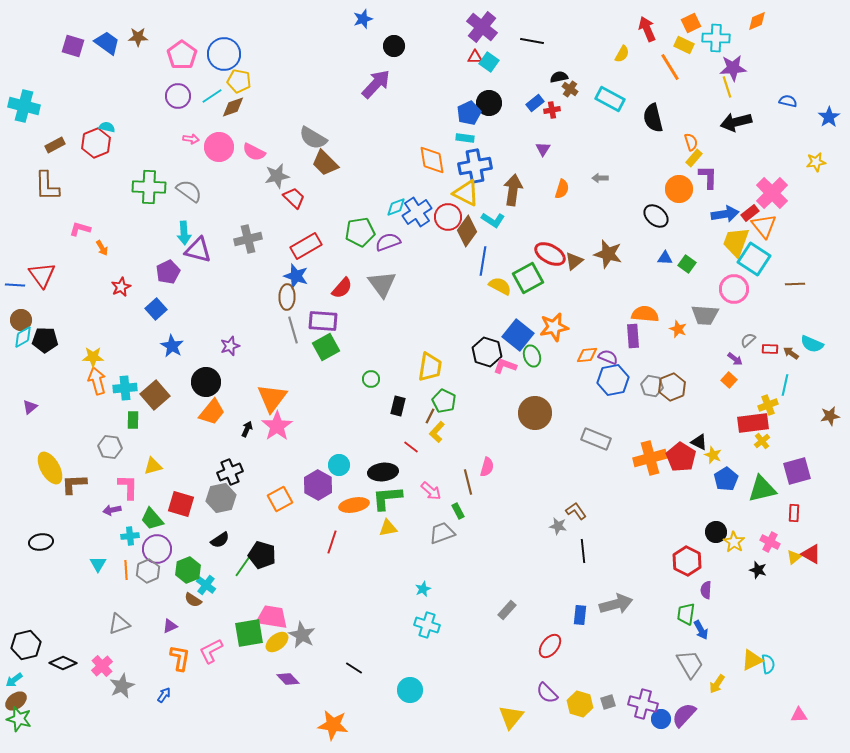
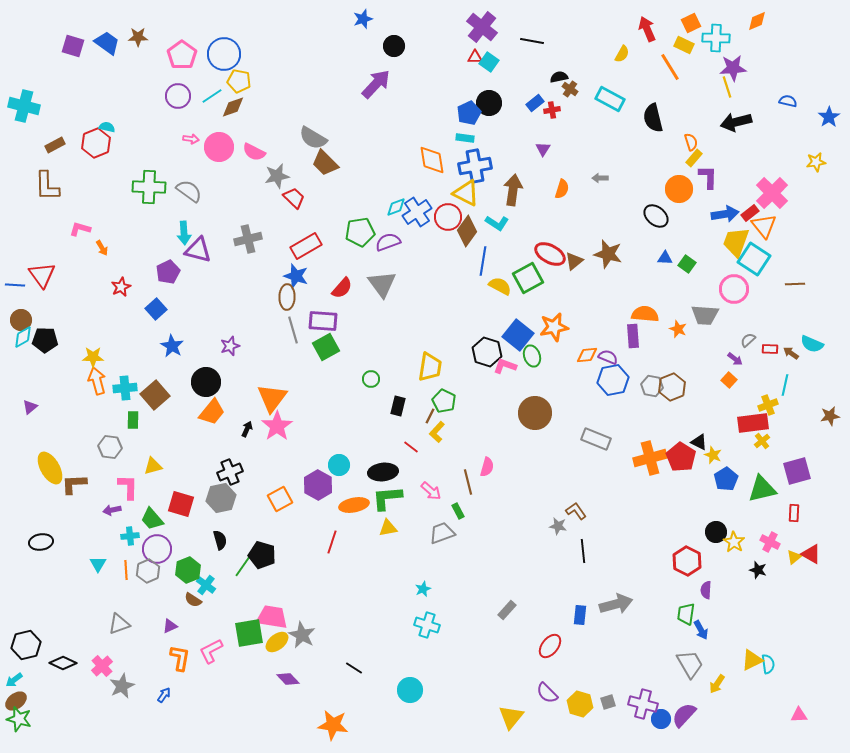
cyan L-shape at (493, 220): moved 4 px right, 3 px down
black semicircle at (220, 540): rotated 72 degrees counterclockwise
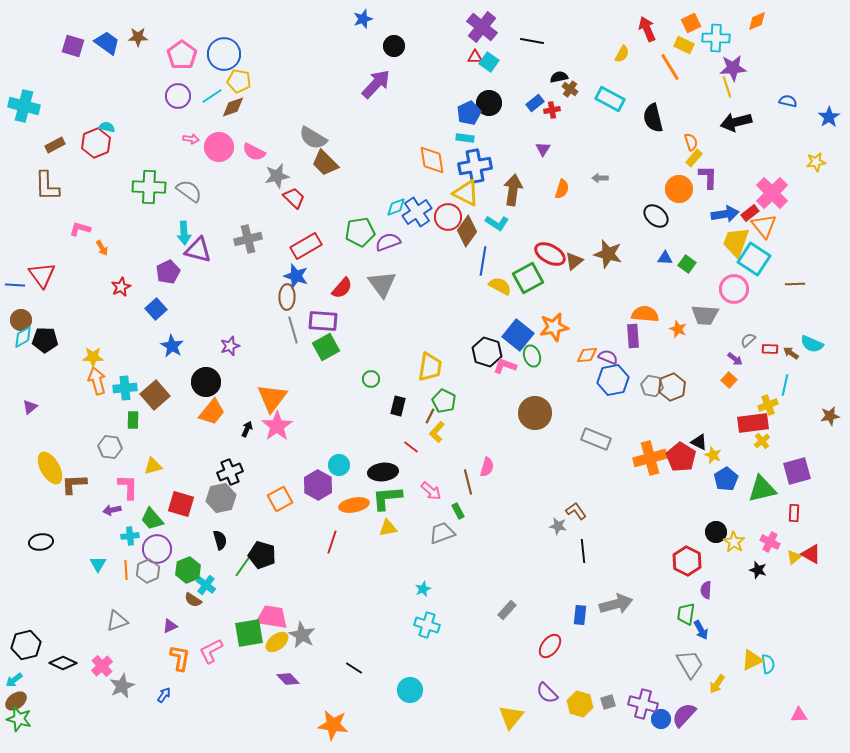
gray triangle at (119, 624): moved 2 px left, 3 px up
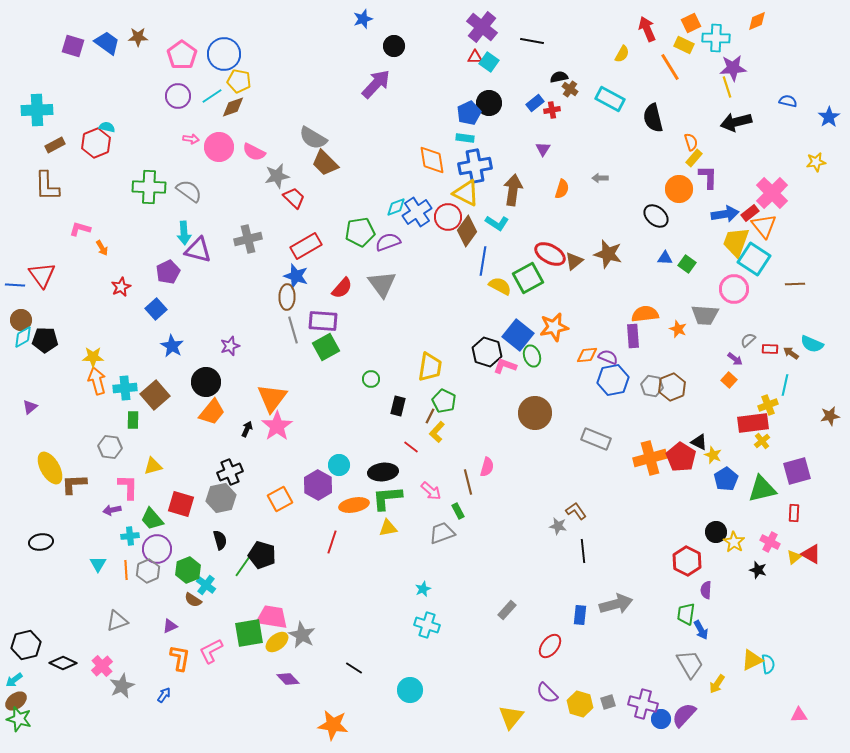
cyan cross at (24, 106): moved 13 px right, 4 px down; rotated 16 degrees counterclockwise
orange semicircle at (645, 314): rotated 12 degrees counterclockwise
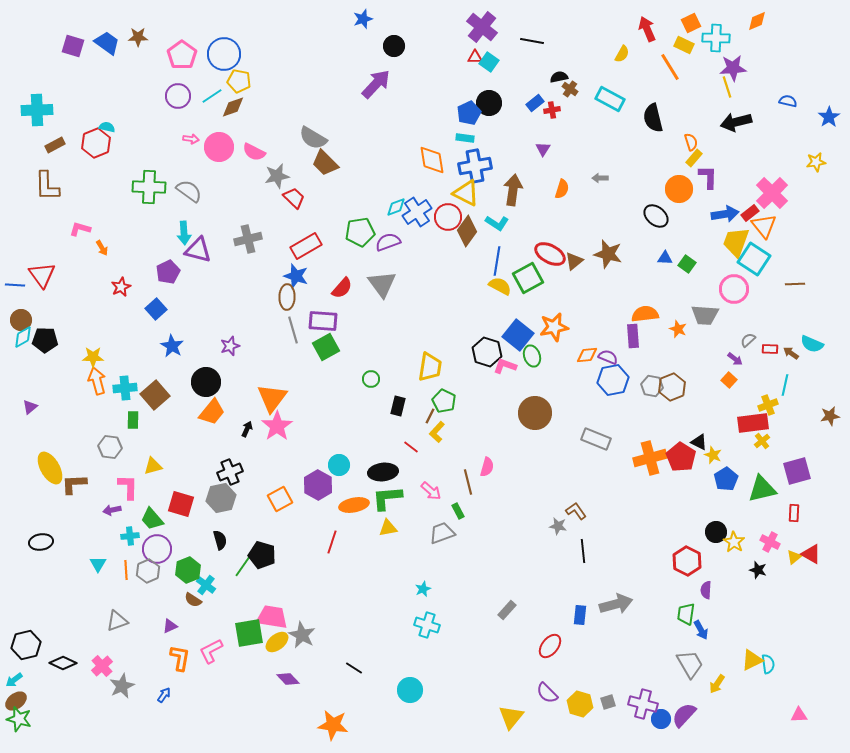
blue line at (483, 261): moved 14 px right
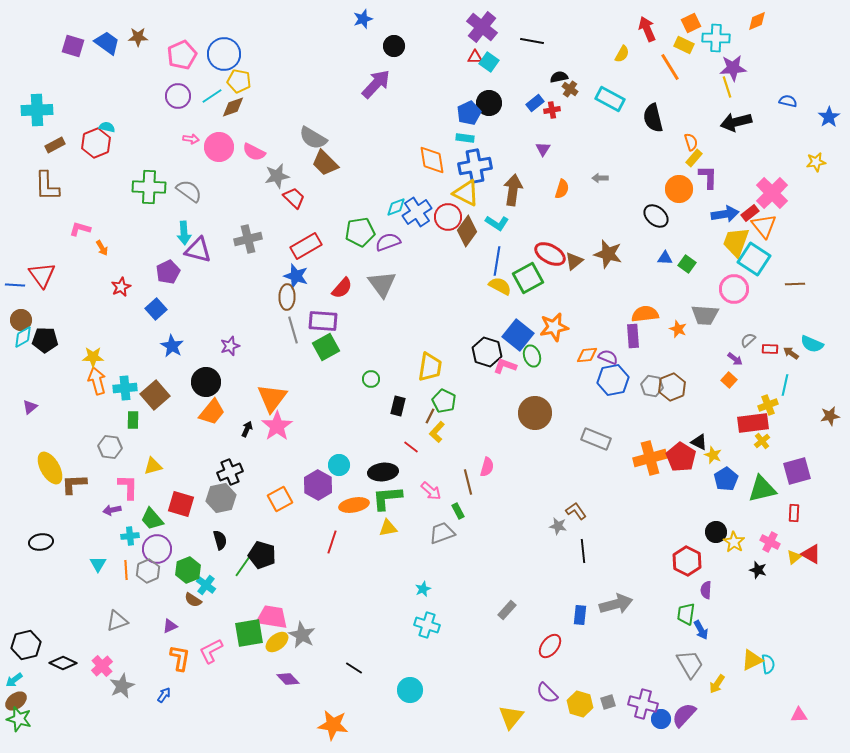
pink pentagon at (182, 55): rotated 12 degrees clockwise
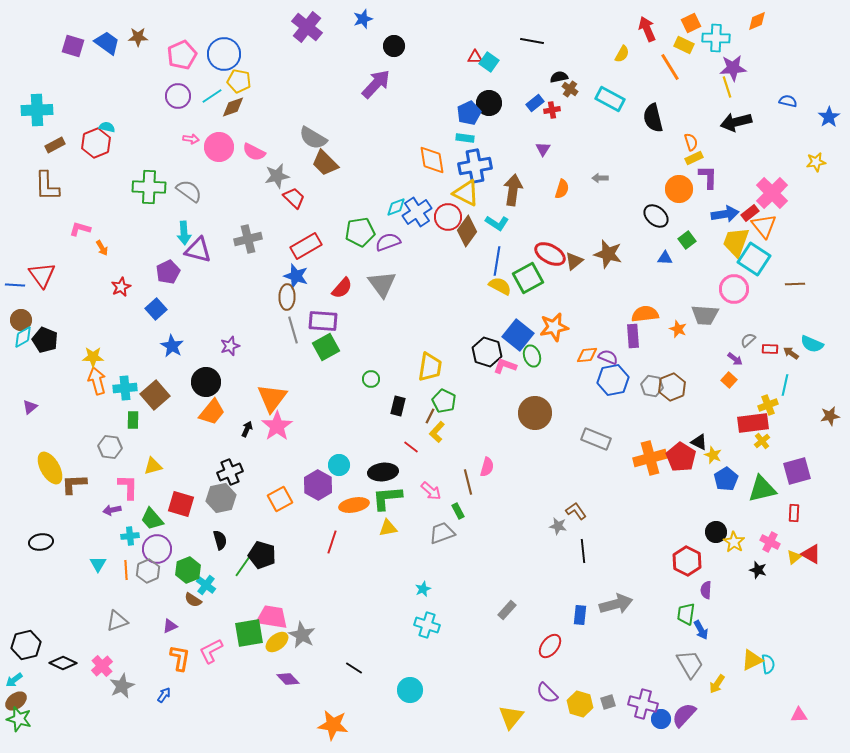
purple cross at (482, 27): moved 175 px left
yellow rectangle at (694, 158): rotated 24 degrees clockwise
green square at (687, 264): moved 24 px up; rotated 18 degrees clockwise
black pentagon at (45, 340): rotated 20 degrees clockwise
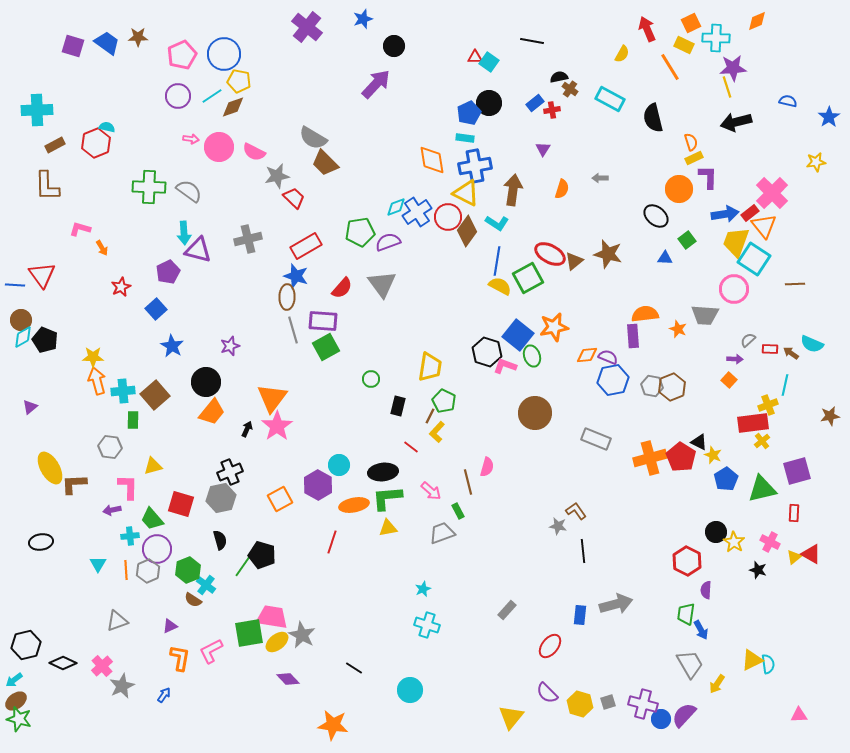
purple arrow at (735, 359): rotated 35 degrees counterclockwise
cyan cross at (125, 388): moved 2 px left, 3 px down
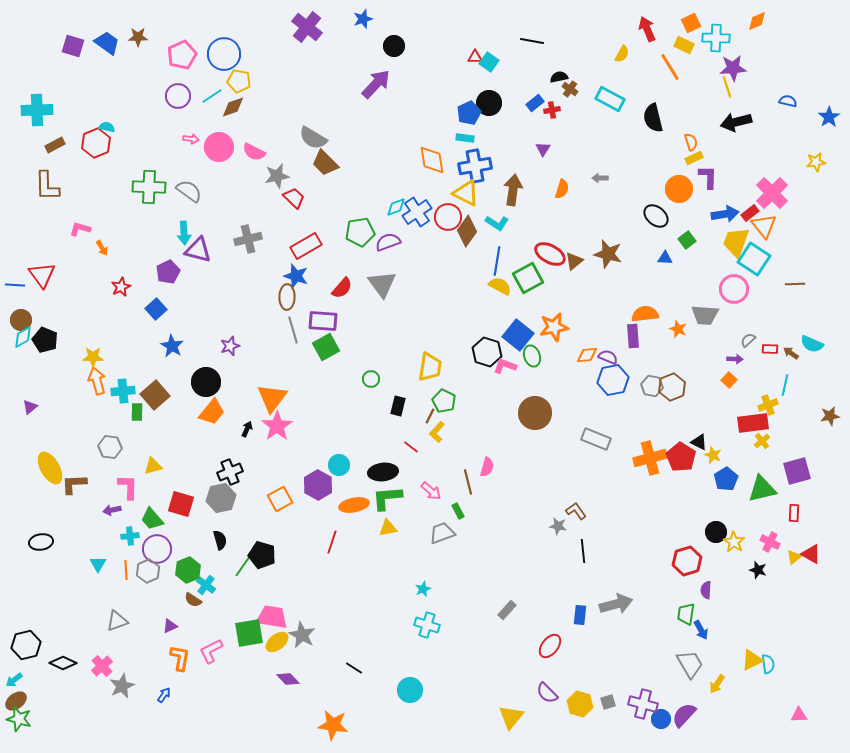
green rectangle at (133, 420): moved 4 px right, 8 px up
red hexagon at (687, 561): rotated 16 degrees clockwise
